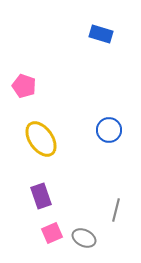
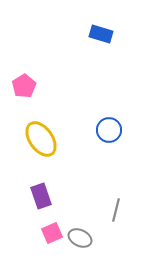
pink pentagon: rotated 20 degrees clockwise
gray ellipse: moved 4 px left
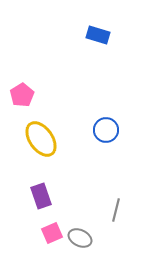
blue rectangle: moved 3 px left, 1 px down
pink pentagon: moved 2 px left, 9 px down
blue circle: moved 3 px left
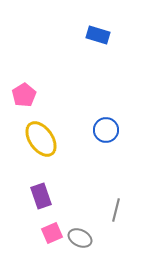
pink pentagon: moved 2 px right
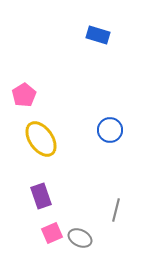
blue circle: moved 4 px right
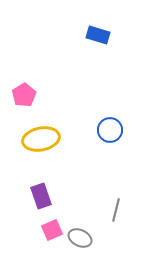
yellow ellipse: rotated 66 degrees counterclockwise
pink square: moved 3 px up
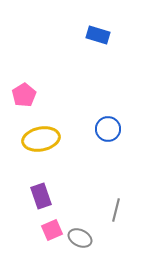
blue circle: moved 2 px left, 1 px up
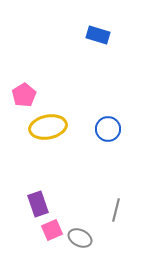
yellow ellipse: moved 7 px right, 12 px up
purple rectangle: moved 3 px left, 8 px down
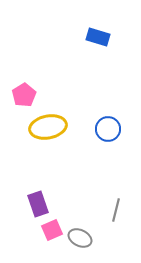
blue rectangle: moved 2 px down
